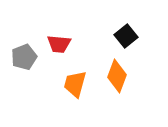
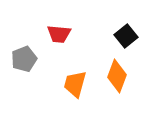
red trapezoid: moved 10 px up
gray pentagon: moved 2 px down
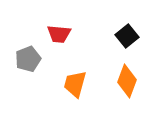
black square: moved 1 px right
gray pentagon: moved 4 px right
orange diamond: moved 10 px right, 5 px down
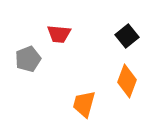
orange trapezoid: moved 9 px right, 20 px down
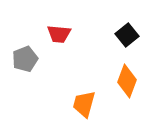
black square: moved 1 px up
gray pentagon: moved 3 px left
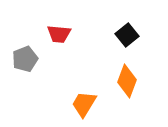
orange trapezoid: rotated 16 degrees clockwise
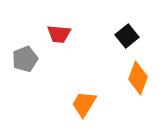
black square: moved 1 px down
orange diamond: moved 11 px right, 3 px up
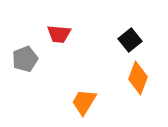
black square: moved 3 px right, 4 px down
orange trapezoid: moved 2 px up
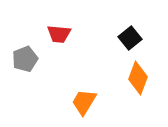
black square: moved 2 px up
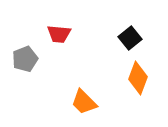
orange trapezoid: rotated 76 degrees counterclockwise
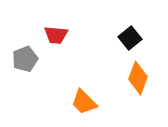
red trapezoid: moved 3 px left, 1 px down
